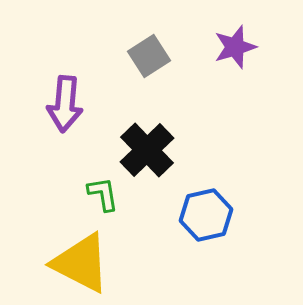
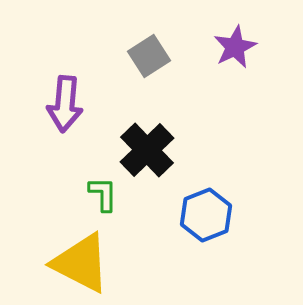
purple star: rotated 9 degrees counterclockwise
green L-shape: rotated 9 degrees clockwise
blue hexagon: rotated 9 degrees counterclockwise
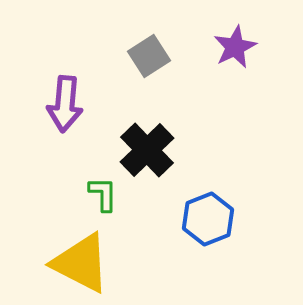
blue hexagon: moved 2 px right, 4 px down
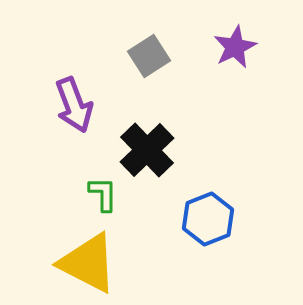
purple arrow: moved 9 px right, 1 px down; rotated 26 degrees counterclockwise
yellow triangle: moved 7 px right
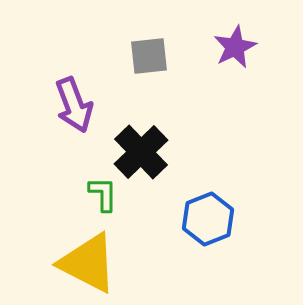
gray square: rotated 27 degrees clockwise
black cross: moved 6 px left, 2 px down
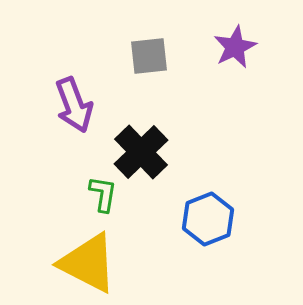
green L-shape: rotated 9 degrees clockwise
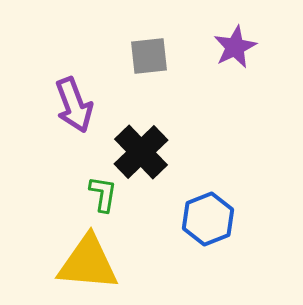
yellow triangle: rotated 22 degrees counterclockwise
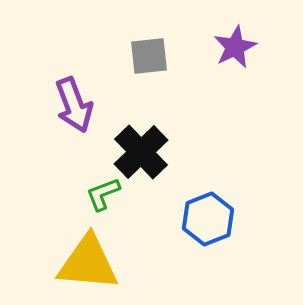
green L-shape: rotated 120 degrees counterclockwise
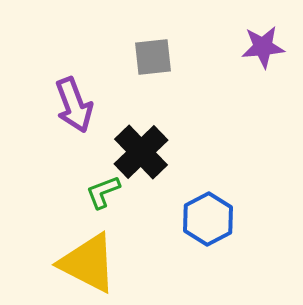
purple star: moved 28 px right; rotated 21 degrees clockwise
gray square: moved 4 px right, 1 px down
green L-shape: moved 2 px up
blue hexagon: rotated 6 degrees counterclockwise
yellow triangle: rotated 22 degrees clockwise
